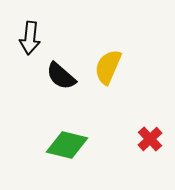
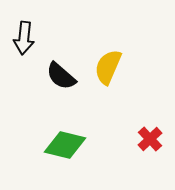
black arrow: moved 6 px left
green diamond: moved 2 px left
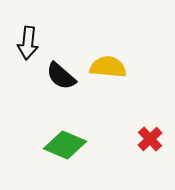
black arrow: moved 4 px right, 5 px down
yellow semicircle: rotated 72 degrees clockwise
green diamond: rotated 9 degrees clockwise
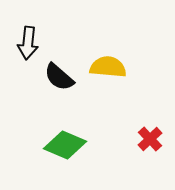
black semicircle: moved 2 px left, 1 px down
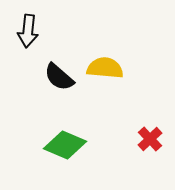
black arrow: moved 12 px up
yellow semicircle: moved 3 px left, 1 px down
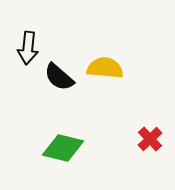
black arrow: moved 17 px down
green diamond: moved 2 px left, 3 px down; rotated 9 degrees counterclockwise
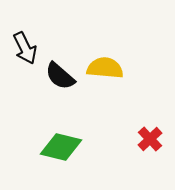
black arrow: moved 3 px left; rotated 32 degrees counterclockwise
black semicircle: moved 1 px right, 1 px up
green diamond: moved 2 px left, 1 px up
